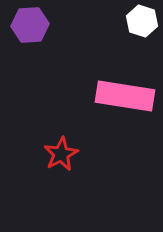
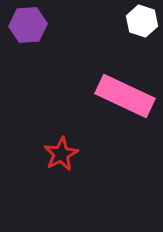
purple hexagon: moved 2 px left
pink rectangle: rotated 16 degrees clockwise
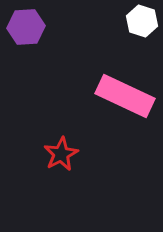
purple hexagon: moved 2 px left, 2 px down
